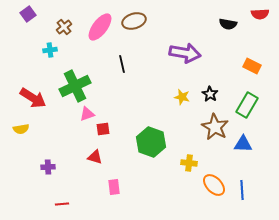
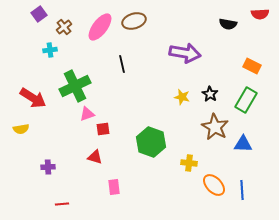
purple square: moved 11 px right
green rectangle: moved 1 px left, 5 px up
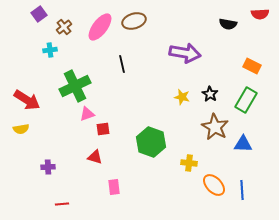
red arrow: moved 6 px left, 2 px down
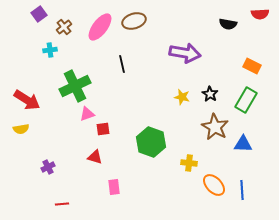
purple cross: rotated 24 degrees counterclockwise
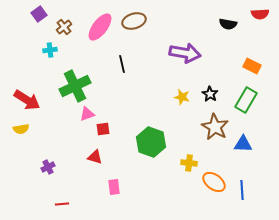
orange ellipse: moved 3 px up; rotated 10 degrees counterclockwise
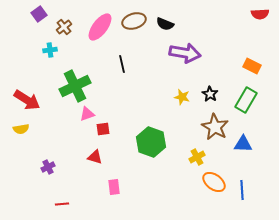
black semicircle: moved 63 px left; rotated 12 degrees clockwise
yellow cross: moved 8 px right, 6 px up; rotated 35 degrees counterclockwise
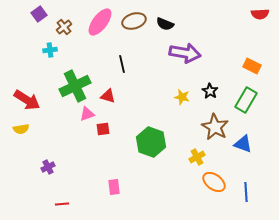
pink ellipse: moved 5 px up
black star: moved 3 px up
blue triangle: rotated 18 degrees clockwise
red triangle: moved 13 px right, 61 px up
blue line: moved 4 px right, 2 px down
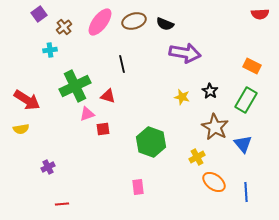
blue triangle: rotated 30 degrees clockwise
pink rectangle: moved 24 px right
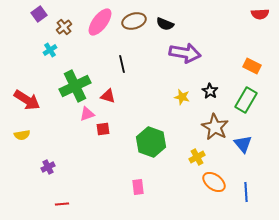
cyan cross: rotated 24 degrees counterclockwise
yellow semicircle: moved 1 px right, 6 px down
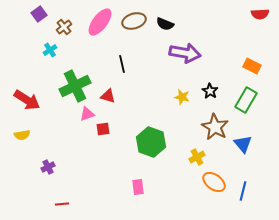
blue line: moved 3 px left, 1 px up; rotated 18 degrees clockwise
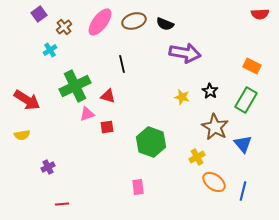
red square: moved 4 px right, 2 px up
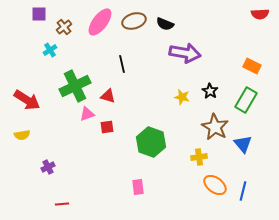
purple square: rotated 35 degrees clockwise
yellow cross: moved 2 px right; rotated 21 degrees clockwise
orange ellipse: moved 1 px right, 3 px down
